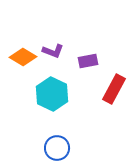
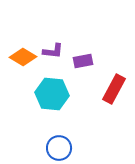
purple L-shape: rotated 15 degrees counterclockwise
purple rectangle: moved 5 px left
cyan hexagon: rotated 20 degrees counterclockwise
blue circle: moved 2 px right
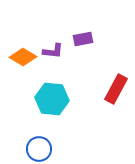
purple rectangle: moved 22 px up
red rectangle: moved 2 px right
cyan hexagon: moved 5 px down
blue circle: moved 20 px left, 1 px down
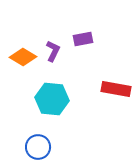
purple L-shape: rotated 70 degrees counterclockwise
red rectangle: rotated 72 degrees clockwise
blue circle: moved 1 px left, 2 px up
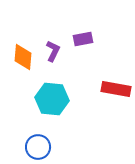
orange diamond: rotated 64 degrees clockwise
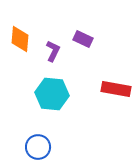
purple rectangle: rotated 36 degrees clockwise
orange diamond: moved 3 px left, 18 px up
cyan hexagon: moved 5 px up
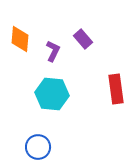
purple rectangle: rotated 24 degrees clockwise
red rectangle: rotated 72 degrees clockwise
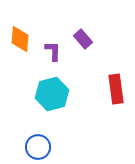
purple L-shape: rotated 25 degrees counterclockwise
cyan hexagon: rotated 20 degrees counterclockwise
